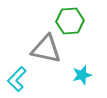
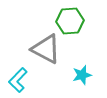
gray triangle: rotated 16 degrees clockwise
cyan L-shape: moved 1 px right, 1 px down
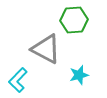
green hexagon: moved 4 px right, 1 px up
cyan star: moved 3 px left
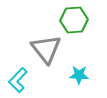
gray triangle: rotated 24 degrees clockwise
cyan star: rotated 18 degrees clockwise
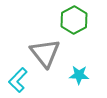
green hexagon: rotated 24 degrees counterclockwise
gray triangle: moved 1 px left, 4 px down
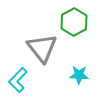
green hexagon: moved 2 px down
gray triangle: moved 3 px left, 5 px up
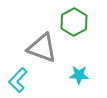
gray triangle: rotated 32 degrees counterclockwise
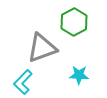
gray triangle: rotated 40 degrees counterclockwise
cyan L-shape: moved 5 px right, 2 px down
